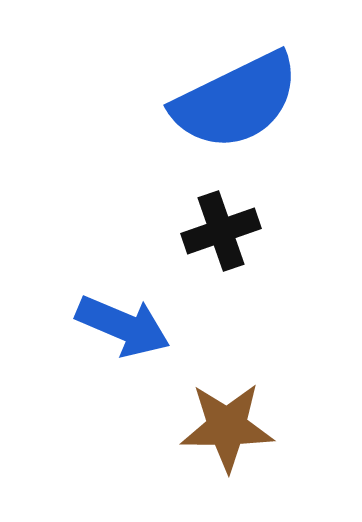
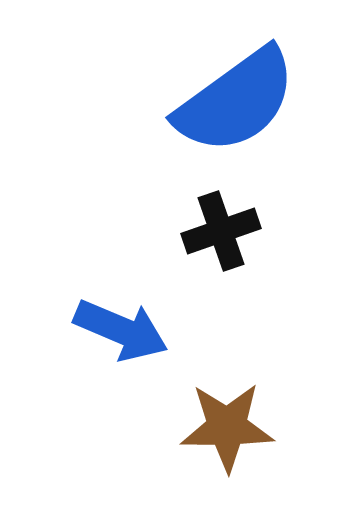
blue semicircle: rotated 10 degrees counterclockwise
blue arrow: moved 2 px left, 4 px down
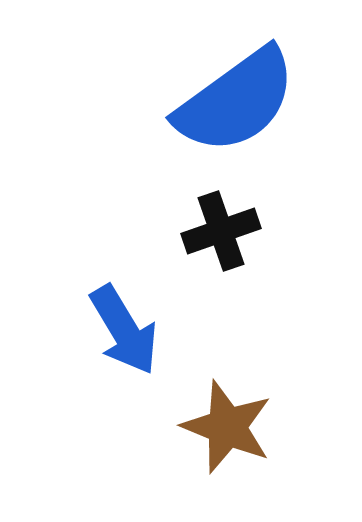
blue arrow: moved 3 px right; rotated 36 degrees clockwise
brown star: rotated 22 degrees clockwise
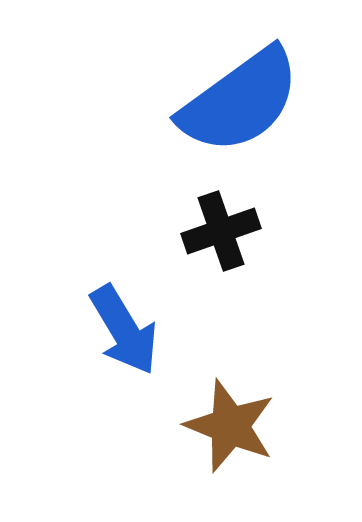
blue semicircle: moved 4 px right
brown star: moved 3 px right, 1 px up
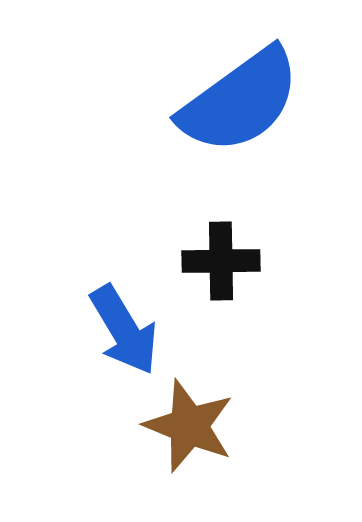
black cross: moved 30 px down; rotated 18 degrees clockwise
brown star: moved 41 px left
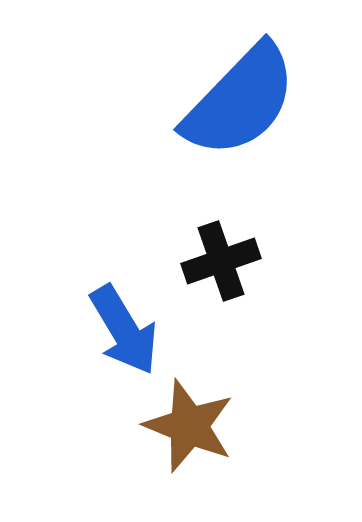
blue semicircle: rotated 10 degrees counterclockwise
black cross: rotated 18 degrees counterclockwise
